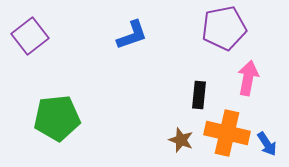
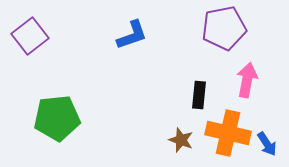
pink arrow: moved 1 px left, 2 px down
orange cross: moved 1 px right
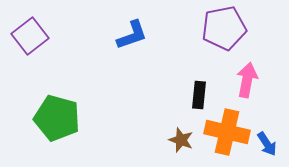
green pentagon: rotated 21 degrees clockwise
orange cross: moved 1 px left, 1 px up
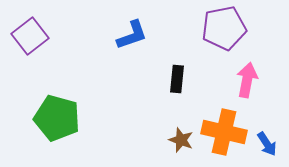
black rectangle: moved 22 px left, 16 px up
orange cross: moved 3 px left
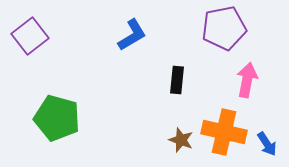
blue L-shape: rotated 12 degrees counterclockwise
black rectangle: moved 1 px down
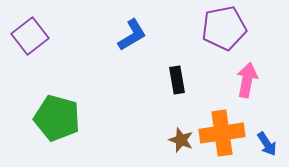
black rectangle: rotated 16 degrees counterclockwise
orange cross: moved 2 px left, 1 px down; rotated 21 degrees counterclockwise
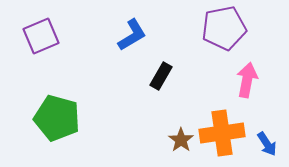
purple square: moved 11 px right; rotated 15 degrees clockwise
black rectangle: moved 16 px left, 4 px up; rotated 40 degrees clockwise
brown star: rotated 15 degrees clockwise
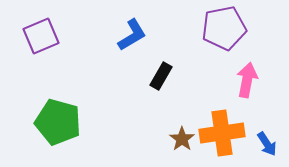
green pentagon: moved 1 px right, 4 px down
brown star: moved 1 px right, 1 px up
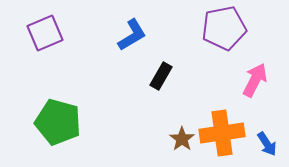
purple square: moved 4 px right, 3 px up
pink arrow: moved 8 px right; rotated 16 degrees clockwise
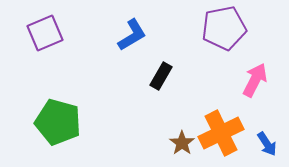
orange cross: moved 1 px left; rotated 18 degrees counterclockwise
brown star: moved 4 px down
